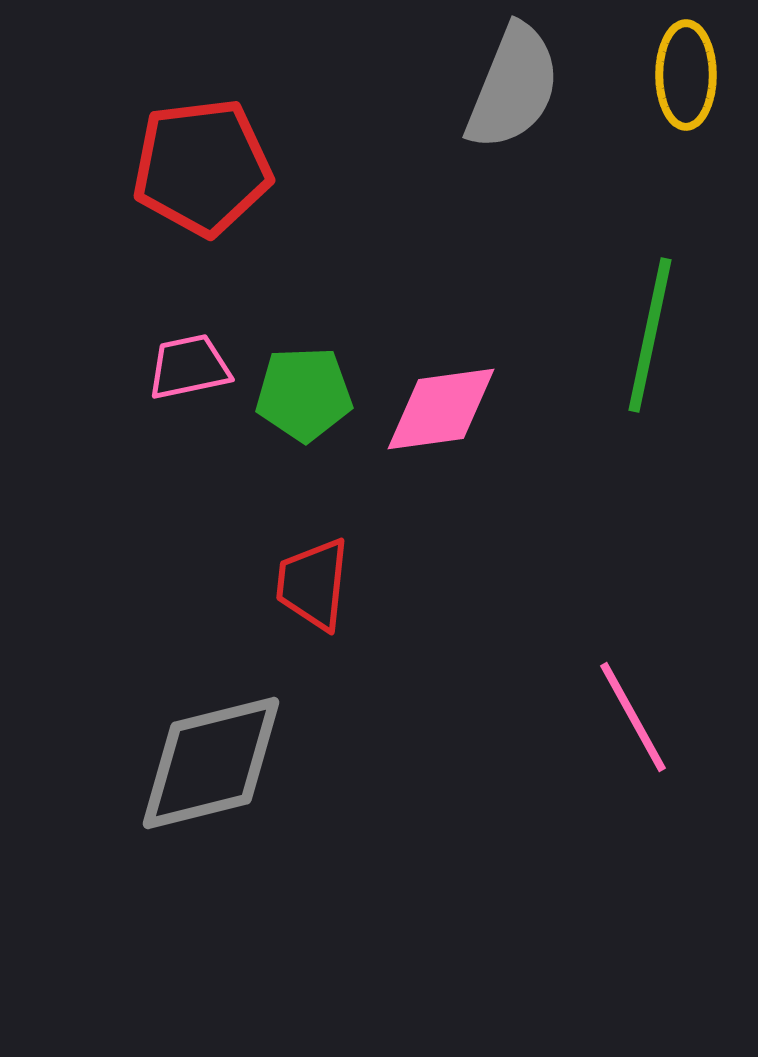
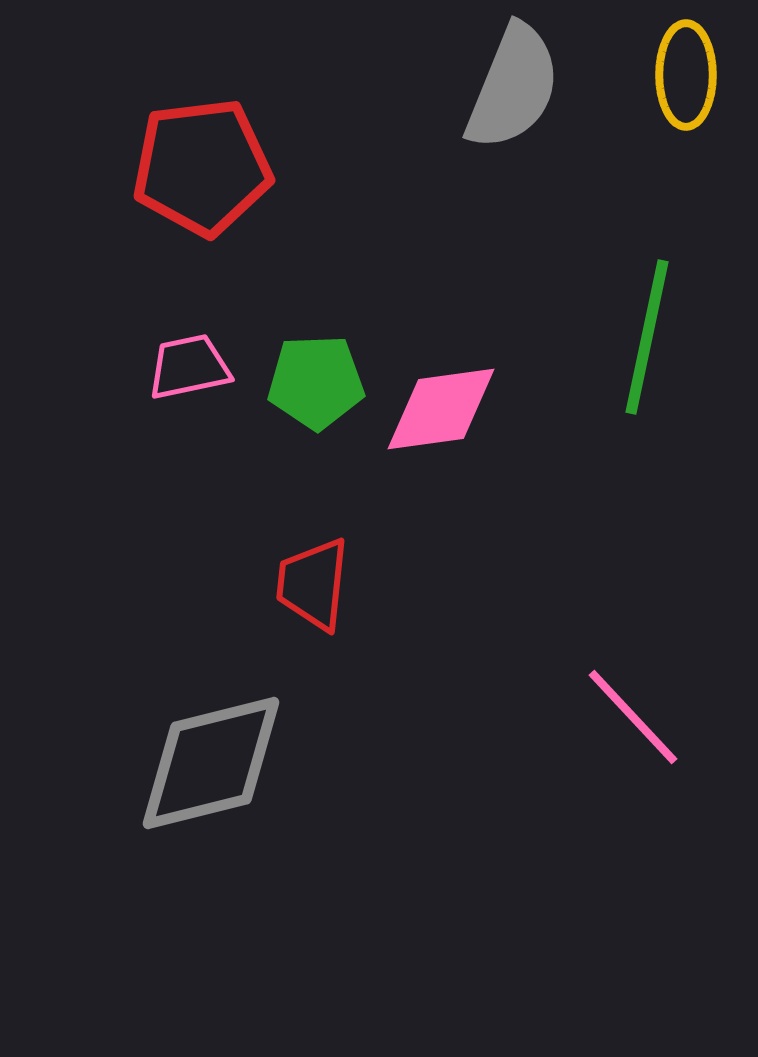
green line: moved 3 px left, 2 px down
green pentagon: moved 12 px right, 12 px up
pink line: rotated 14 degrees counterclockwise
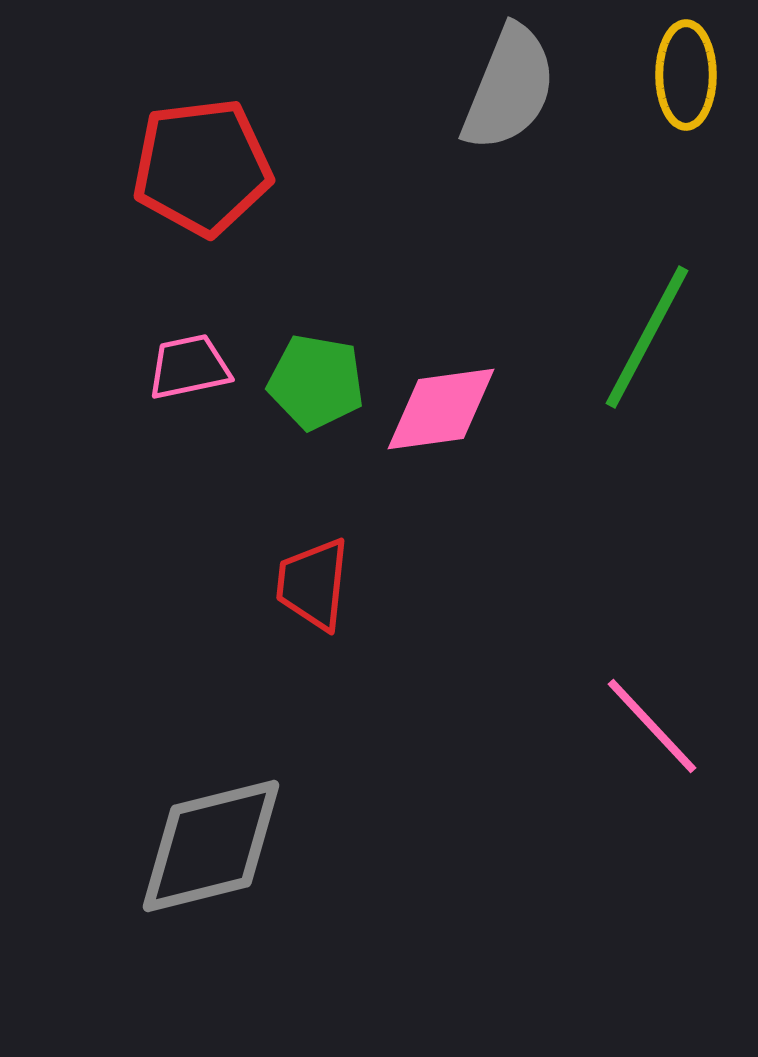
gray semicircle: moved 4 px left, 1 px down
green line: rotated 16 degrees clockwise
green pentagon: rotated 12 degrees clockwise
pink line: moved 19 px right, 9 px down
gray diamond: moved 83 px down
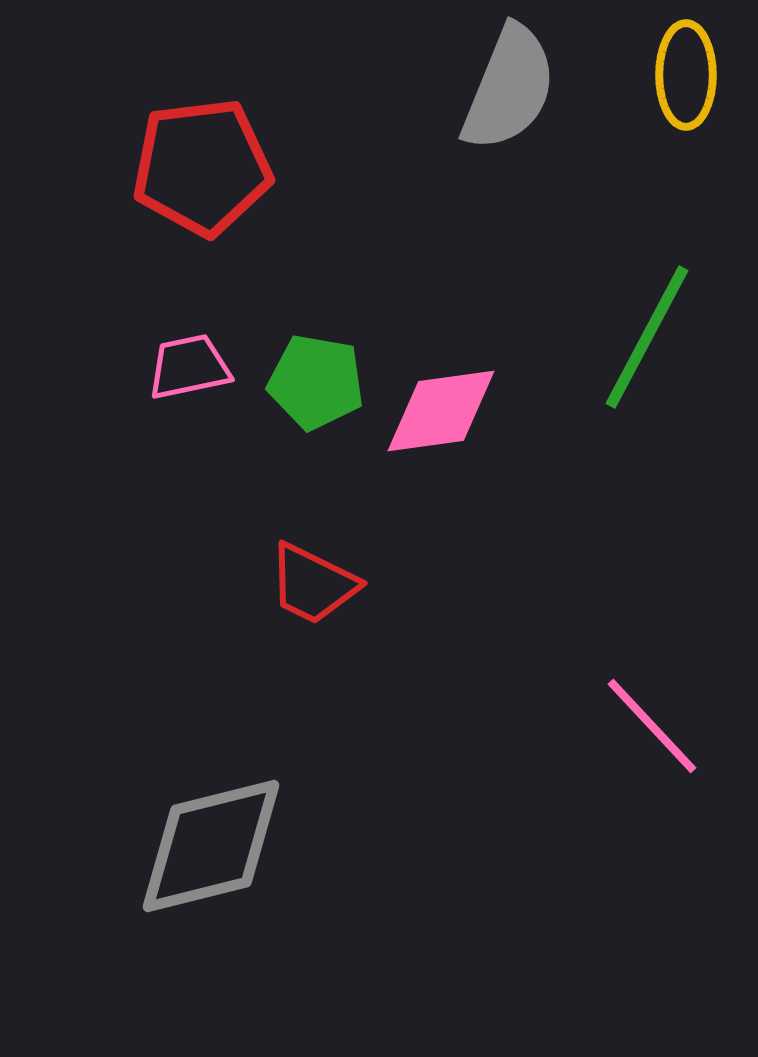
pink diamond: moved 2 px down
red trapezoid: rotated 70 degrees counterclockwise
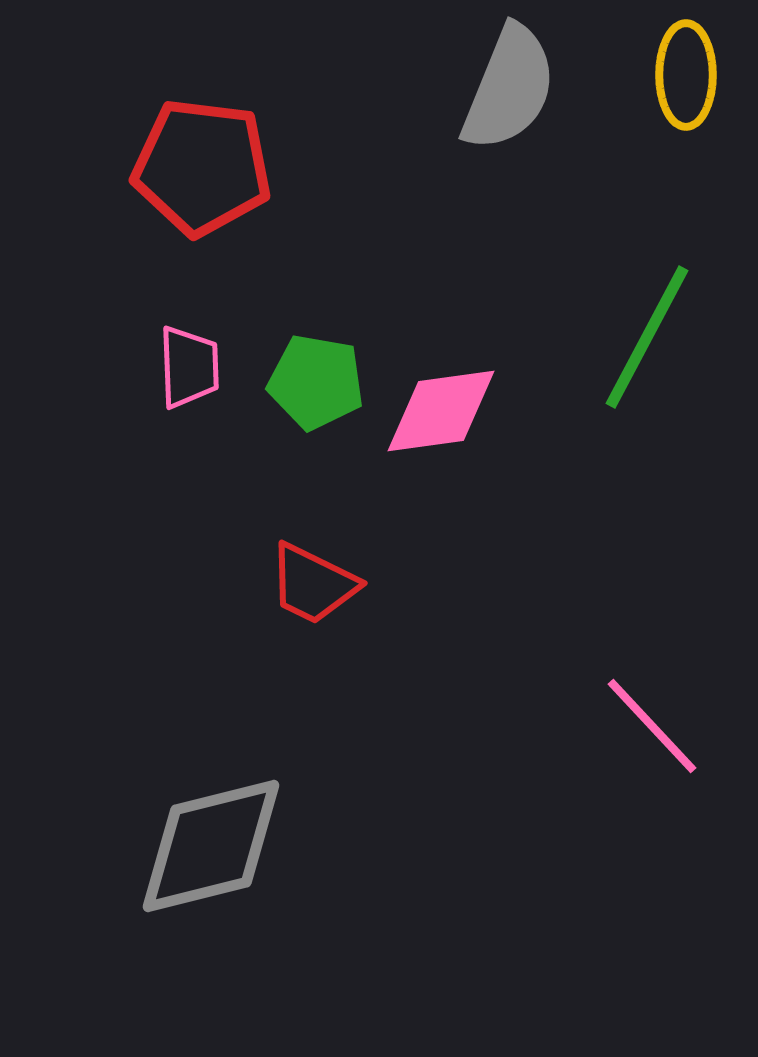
red pentagon: rotated 14 degrees clockwise
pink trapezoid: rotated 100 degrees clockwise
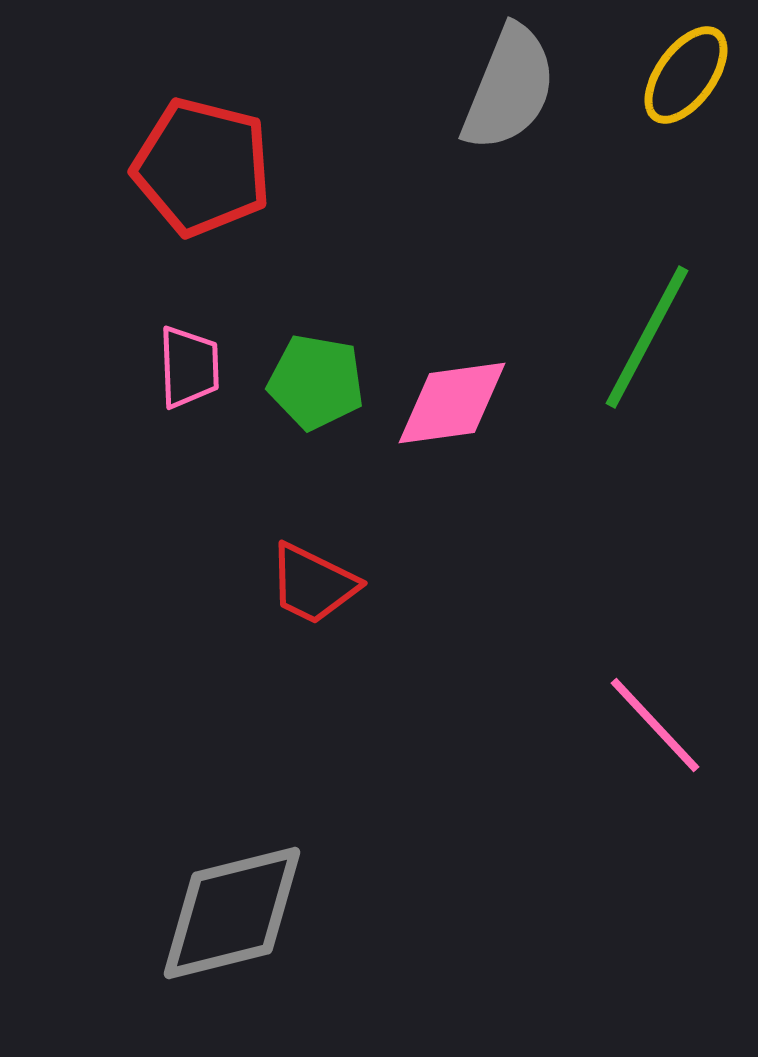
yellow ellipse: rotated 36 degrees clockwise
red pentagon: rotated 7 degrees clockwise
pink diamond: moved 11 px right, 8 px up
pink line: moved 3 px right, 1 px up
gray diamond: moved 21 px right, 67 px down
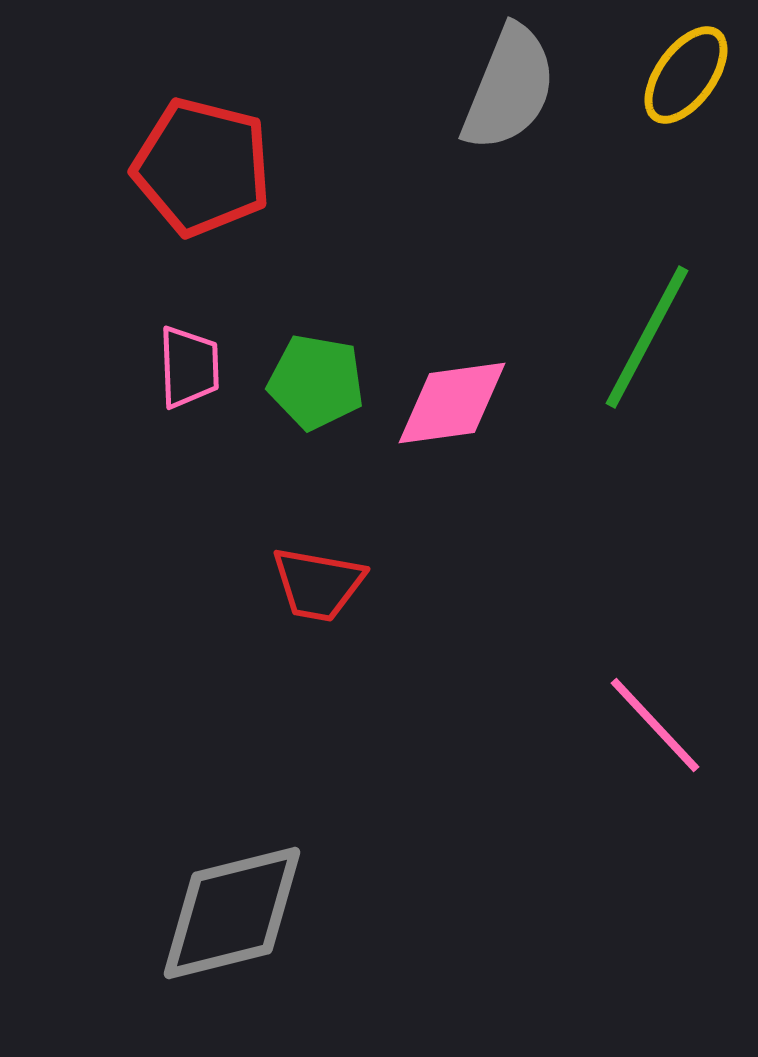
red trapezoid: moved 5 px right; rotated 16 degrees counterclockwise
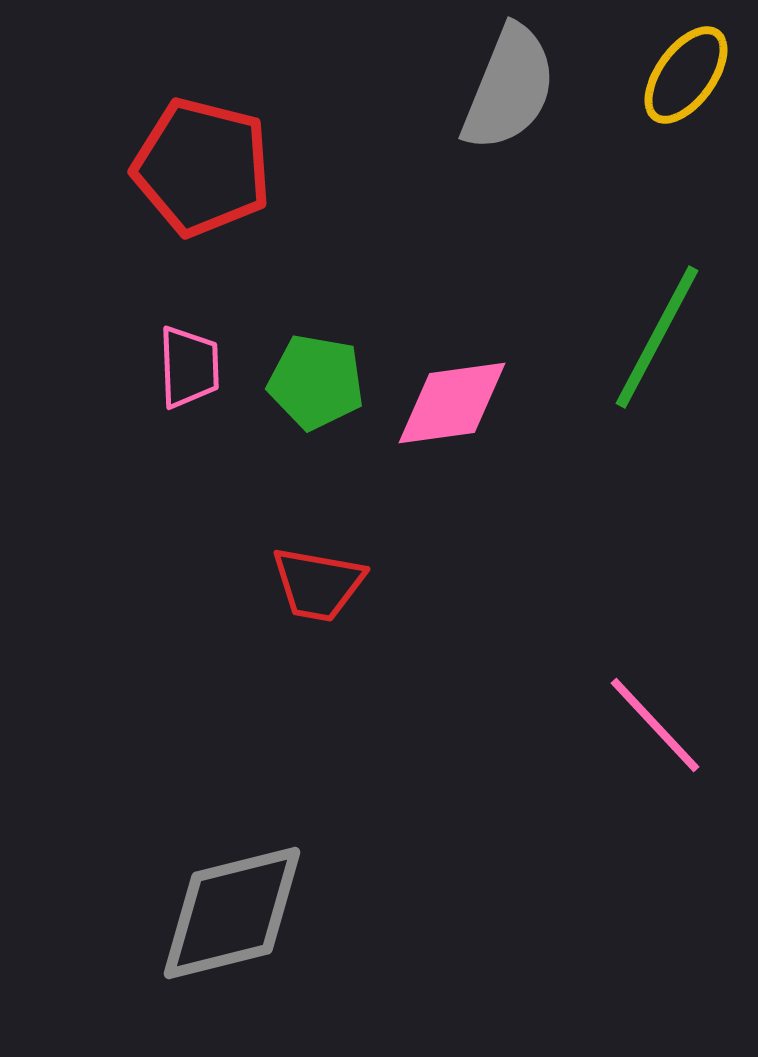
green line: moved 10 px right
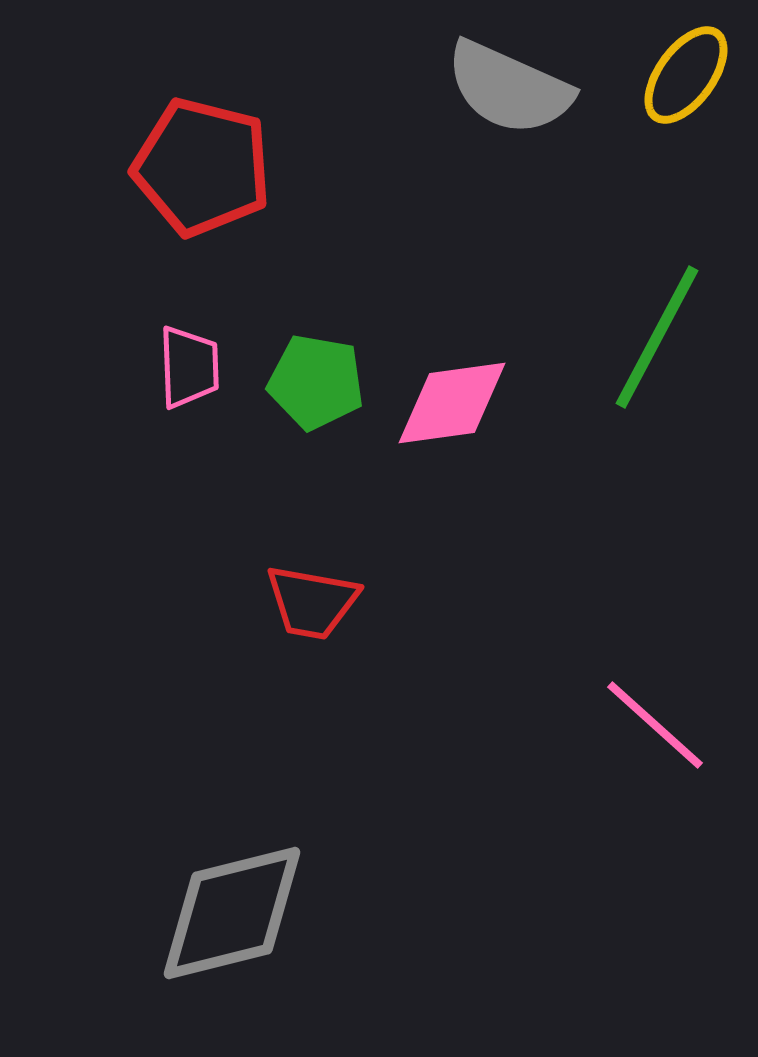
gray semicircle: rotated 92 degrees clockwise
red trapezoid: moved 6 px left, 18 px down
pink line: rotated 5 degrees counterclockwise
